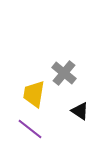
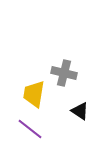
gray cross: rotated 25 degrees counterclockwise
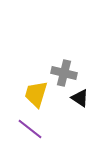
yellow trapezoid: moved 2 px right; rotated 8 degrees clockwise
black triangle: moved 13 px up
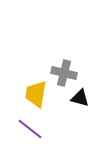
yellow trapezoid: rotated 8 degrees counterclockwise
black triangle: rotated 18 degrees counterclockwise
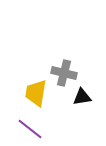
yellow trapezoid: moved 1 px up
black triangle: moved 2 px right, 1 px up; rotated 24 degrees counterclockwise
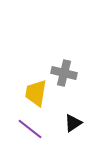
black triangle: moved 9 px left, 26 px down; rotated 24 degrees counterclockwise
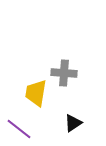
gray cross: rotated 10 degrees counterclockwise
purple line: moved 11 px left
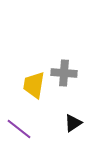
yellow trapezoid: moved 2 px left, 8 px up
